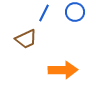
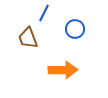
blue circle: moved 17 px down
brown trapezoid: moved 2 px right, 1 px up; rotated 95 degrees clockwise
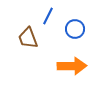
blue line: moved 4 px right, 3 px down
orange arrow: moved 9 px right, 4 px up
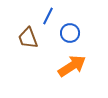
blue circle: moved 5 px left, 4 px down
orange arrow: rotated 32 degrees counterclockwise
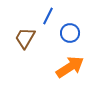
brown trapezoid: moved 3 px left; rotated 50 degrees clockwise
orange arrow: moved 2 px left, 1 px down
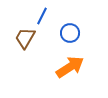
blue line: moved 6 px left
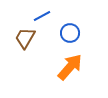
blue line: rotated 36 degrees clockwise
orange arrow: rotated 16 degrees counterclockwise
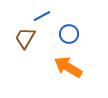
blue circle: moved 1 px left, 1 px down
orange arrow: moved 2 px left; rotated 100 degrees counterclockwise
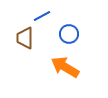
brown trapezoid: rotated 30 degrees counterclockwise
orange arrow: moved 3 px left
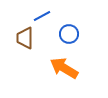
orange arrow: moved 1 px left, 1 px down
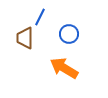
blue line: moved 2 px left, 1 px down; rotated 36 degrees counterclockwise
